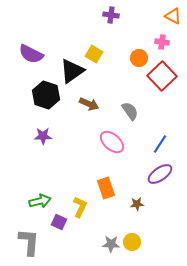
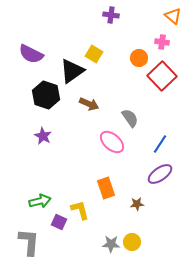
orange triangle: rotated 12 degrees clockwise
gray semicircle: moved 7 px down
purple star: rotated 30 degrees clockwise
yellow L-shape: moved 3 px down; rotated 40 degrees counterclockwise
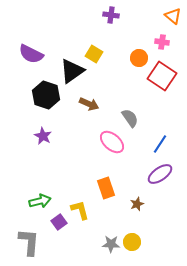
red square: rotated 12 degrees counterclockwise
brown star: rotated 16 degrees counterclockwise
purple square: rotated 28 degrees clockwise
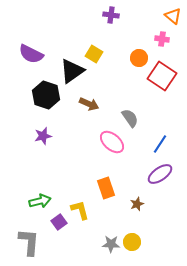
pink cross: moved 3 px up
purple star: rotated 30 degrees clockwise
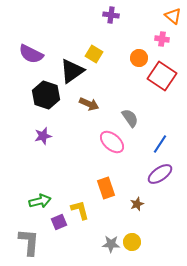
purple square: rotated 14 degrees clockwise
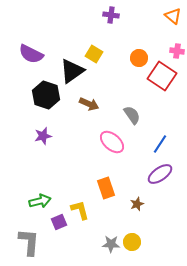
pink cross: moved 15 px right, 12 px down
gray semicircle: moved 2 px right, 3 px up
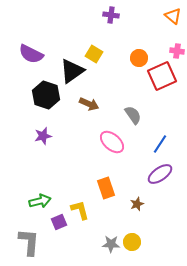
red square: rotated 32 degrees clockwise
gray semicircle: moved 1 px right
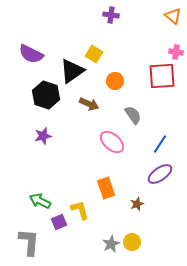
pink cross: moved 1 px left, 1 px down
orange circle: moved 24 px left, 23 px down
red square: rotated 20 degrees clockwise
green arrow: rotated 140 degrees counterclockwise
gray star: rotated 30 degrees counterclockwise
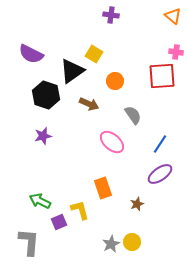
orange rectangle: moved 3 px left
